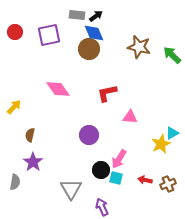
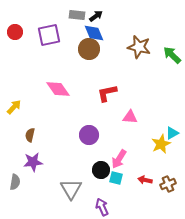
purple star: rotated 30 degrees clockwise
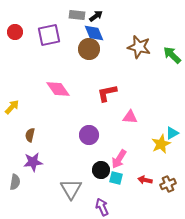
yellow arrow: moved 2 px left
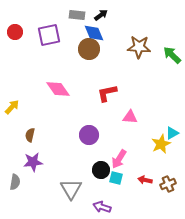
black arrow: moved 5 px right, 1 px up
brown star: rotated 10 degrees counterclockwise
purple arrow: rotated 48 degrees counterclockwise
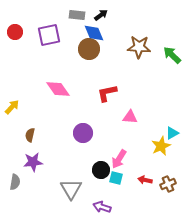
purple circle: moved 6 px left, 2 px up
yellow star: moved 2 px down
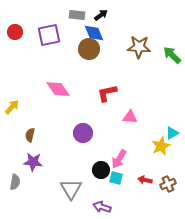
purple star: rotated 12 degrees clockwise
